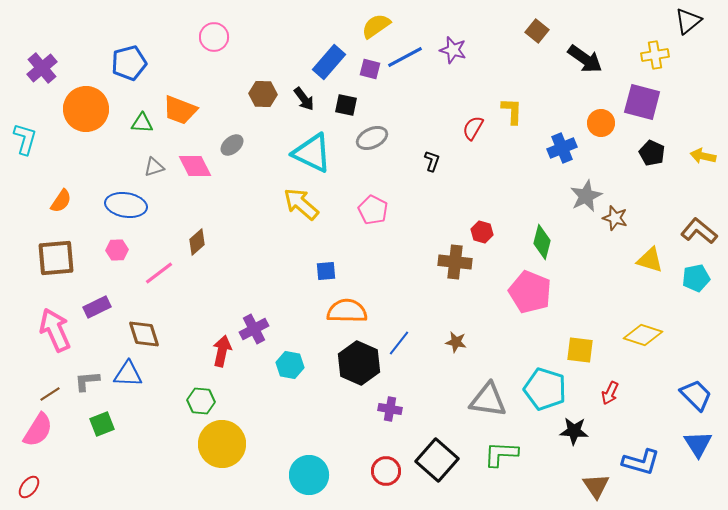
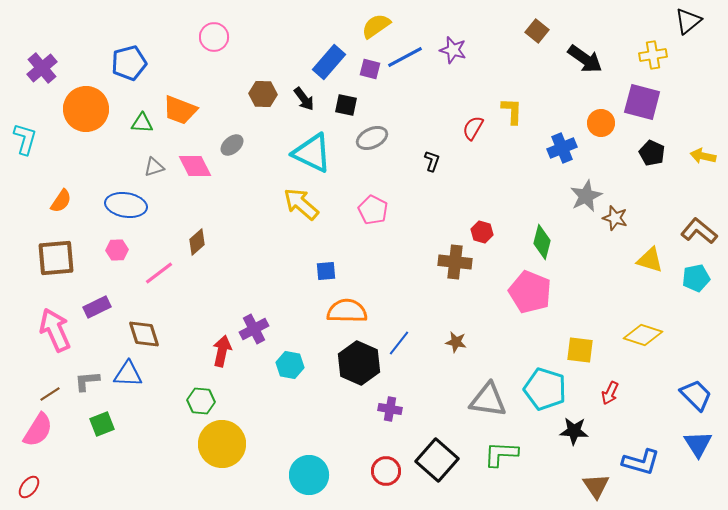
yellow cross at (655, 55): moved 2 px left
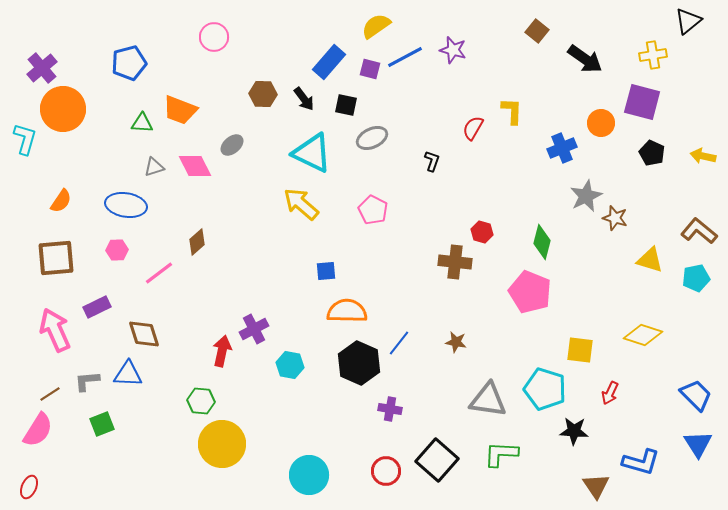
orange circle at (86, 109): moved 23 px left
red ellipse at (29, 487): rotated 15 degrees counterclockwise
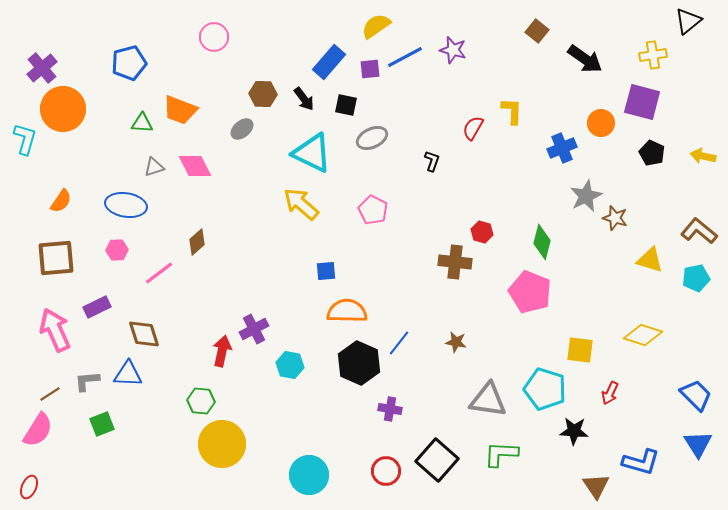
purple square at (370, 69): rotated 20 degrees counterclockwise
gray ellipse at (232, 145): moved 10 px right, 16 px up
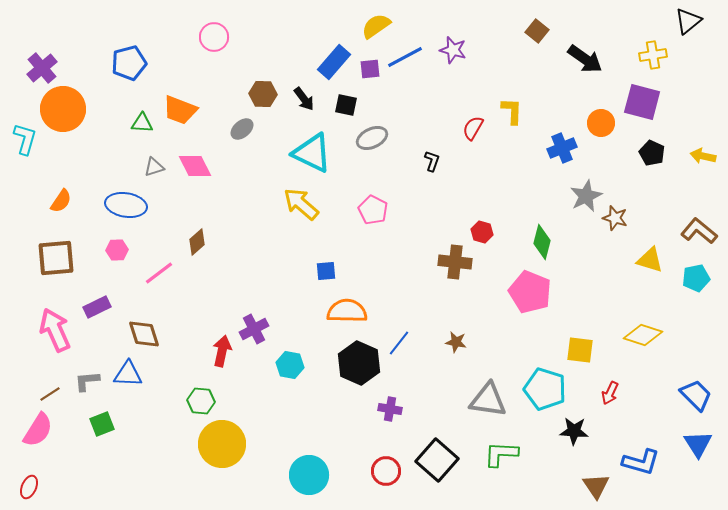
blue rectangle at (329, 62): moved 5 px right
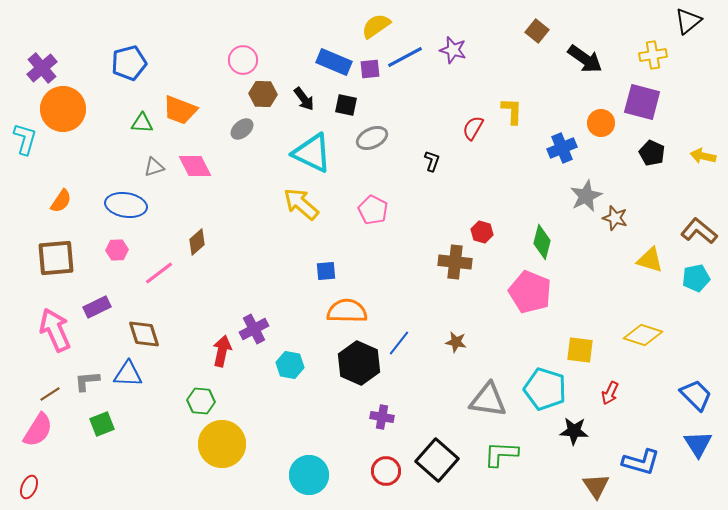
pink circle at (214, 37): moved 29 px right, 23 px down
blue rectangle at (334, 62): rotated 72 degrees clockwise
purple cross at (390, 409): moved 8 px left, 8 px down
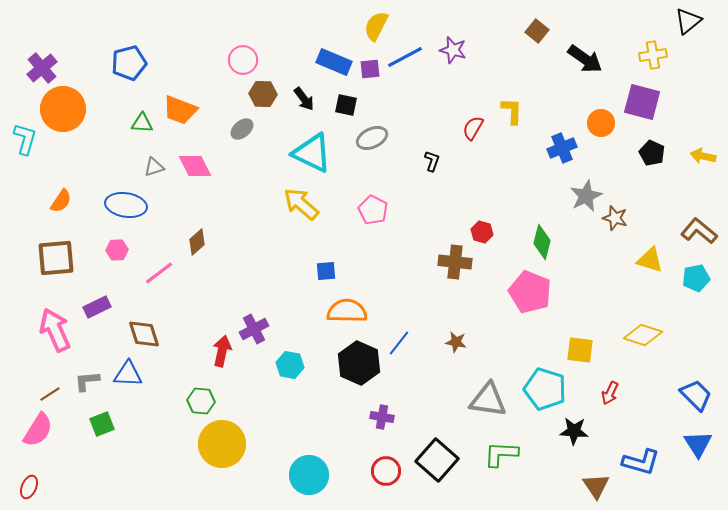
yellow semicircle at (376, 26): rotated 28 degrees counterclockwise
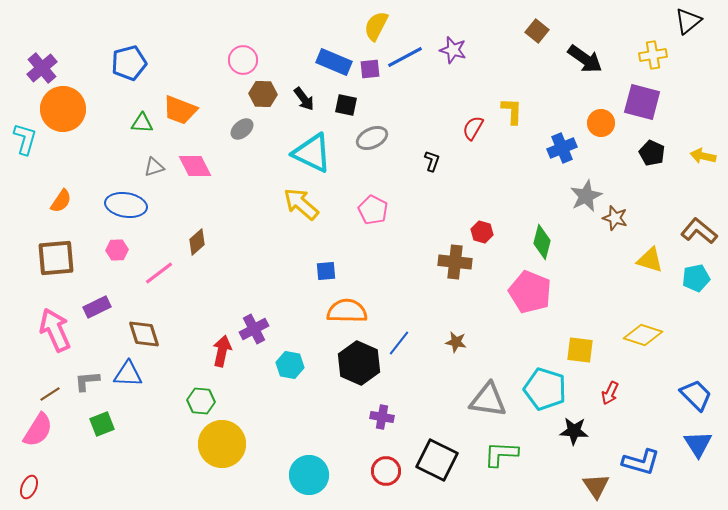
black square at (437, 460): rotated 15 degrees counterclockwise
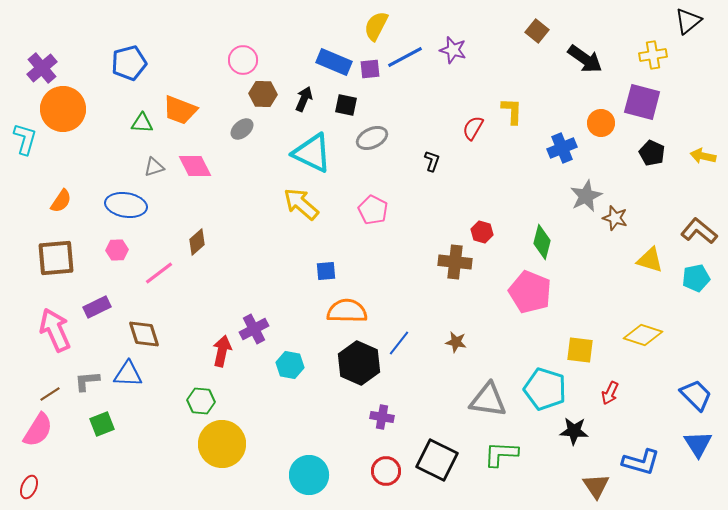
black arrow at (304, 99): rotated 120 degrees counterclockwise
